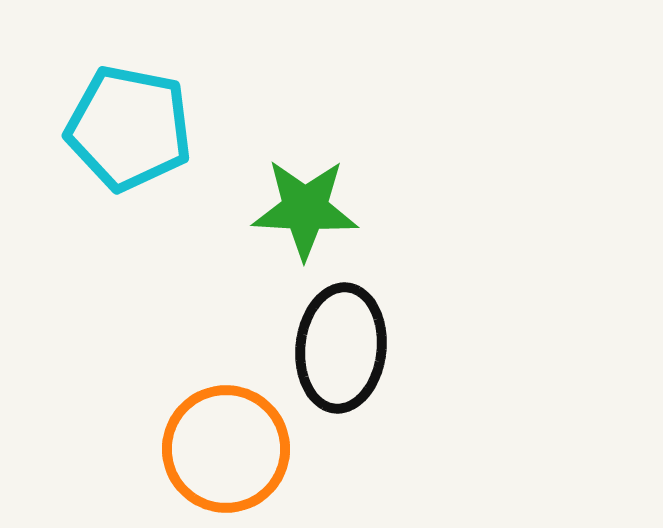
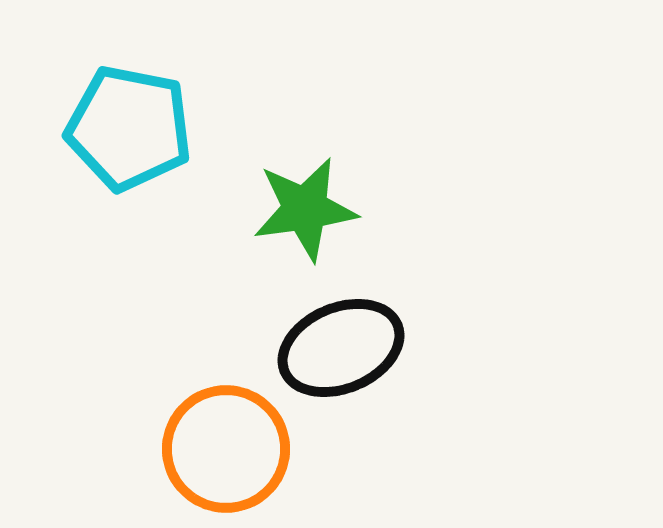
green star: rotated 11 degrees counterclockwise
black ellipse: rotated 61 degrees clockwise
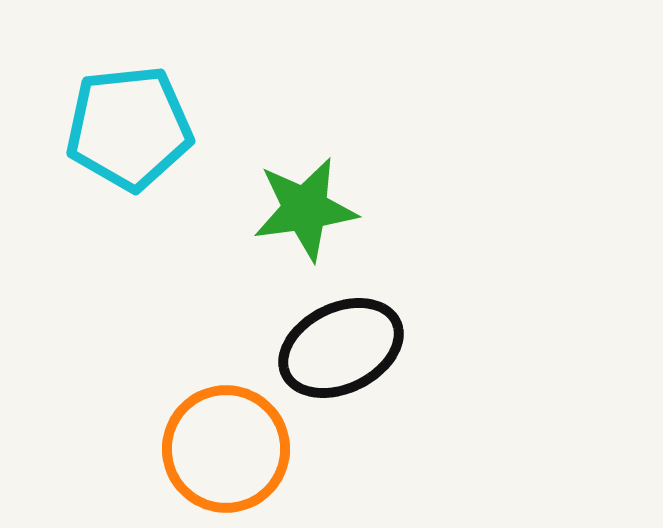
cyan pentagon: rotated 17 degrees counterclockwise
black ellipse: rotated 3 degrees counterclockwise
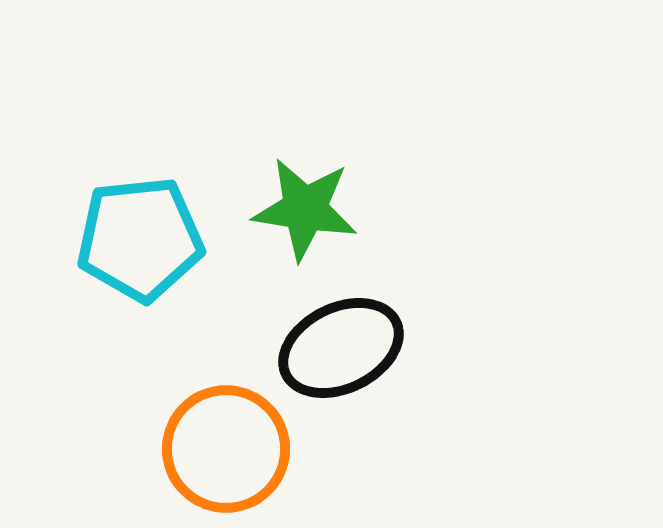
cyan pentagon: moved 11 px right, 111 px down
green star: rotated 17 degrees clockwise
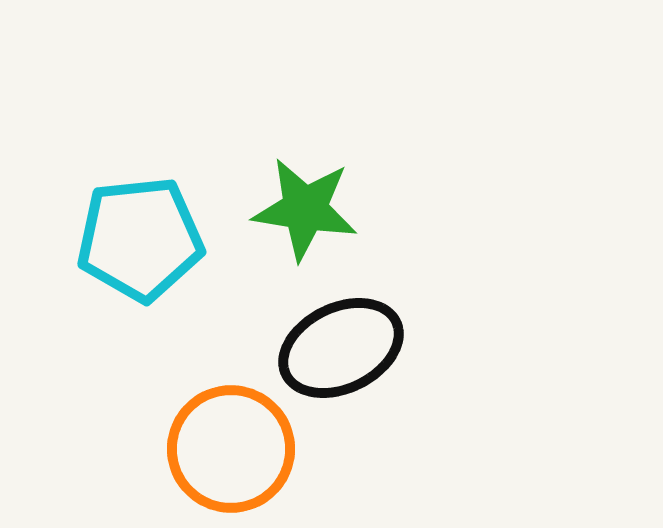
orange circle: moved 5 px right
